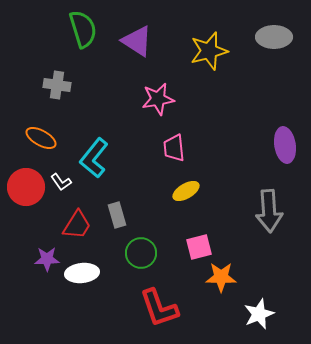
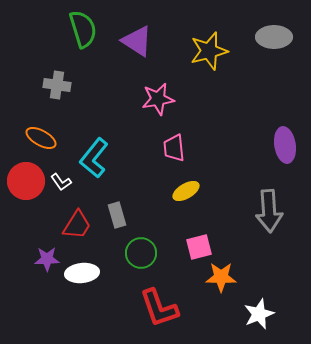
red circle: moved 6 px up
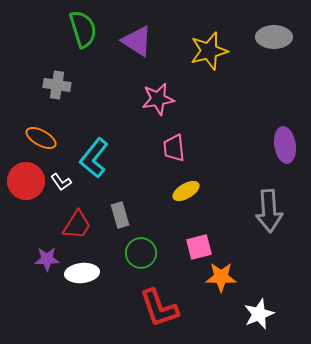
gray rectangle: moved 3 px right
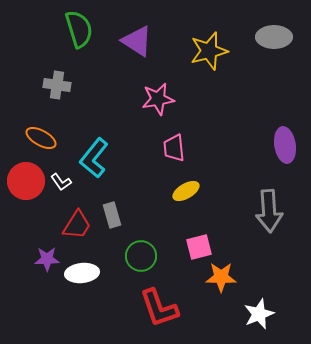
green semicircle: moved 4 px left
gray rectangle: moved 8 px left
green circle: moved 3 px down
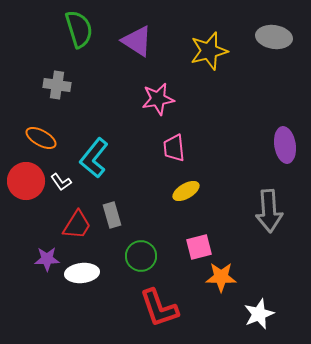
gray ellipse: rotated 8 degrees clockwise
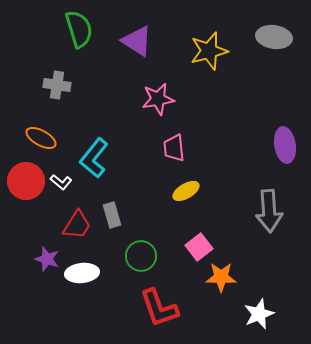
white L-shape: rotated 15 degrees counterclockwise
pink square: rotated 24 degrees counterclockwise
purple star: rotated 20 degrees clockwise
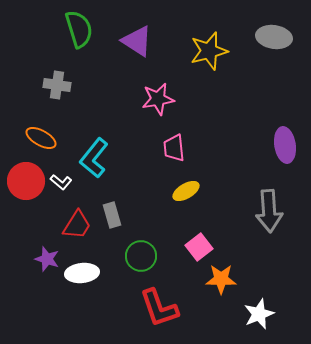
orange star: moved 2 px down
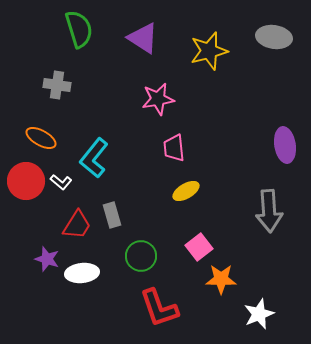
purple triangle: moved 6 px right, 3 px up
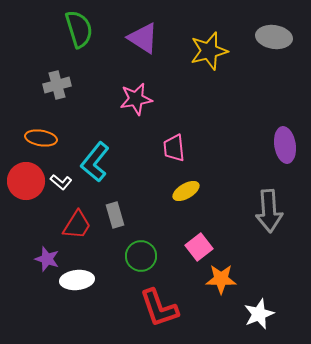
gray cross: rotated 24 degrees counterclockwise
pink star: moved 22 px left
orange ellipse: rotated 20 degrees counterclockwise
cyan L-shape: moved 1 px right, 4 px down
gray rectangle: moved 3 px right
white ellipse: moved 5 px left, 7 px down
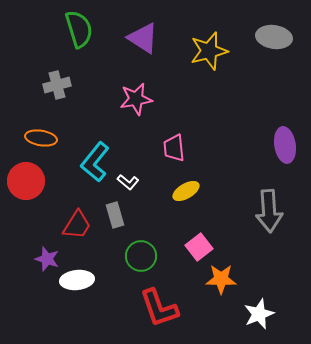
white L-shape: moved 67 px right
